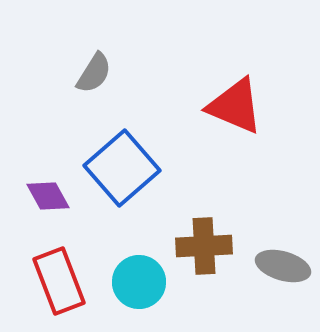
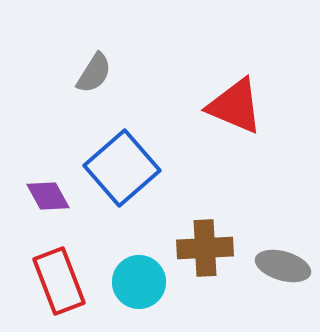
brown cross: moved 1 px right, 2 px down
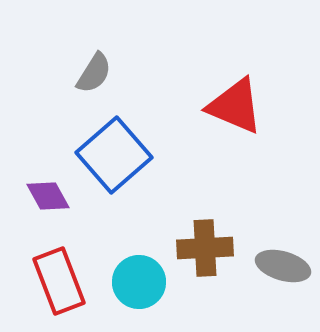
blue square: moved 8 px left, 13 px up
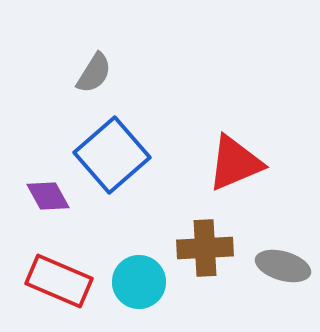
red triangle: moved 57 px down; rotated 46 degrees counterclockwise
blue square: moved 2 px left
red rectangle: rotated 46 degrees counterclockwise
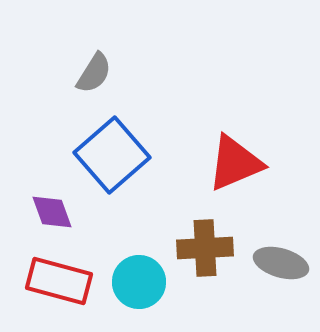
purple diamond: moved 4 px right, 16 px down; rotated 9 degrees clockwise
gray ellipse: moved 2 px left, 3 px up
red rectangle: rotated 8 degrees counterclockwise
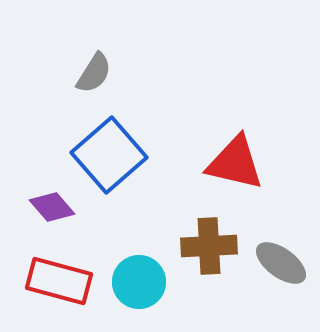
blue square: moved 3 px left
red triangle: rotated 36 degrees clockwise
purple diamond: moved 5 px up; rotated 21 degrees counterclockwise
brown cross: moved 4 px right, 2 px up
gray ellipse: rotated 20 degrees clockwise
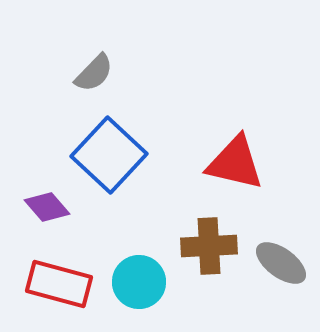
gray semicircle: rotated 12 degrees clockwise
blue square: rotated 6 degrees counterclockwise
purple diamond: moved 5 px left
red rectangle: moved 3 px down
